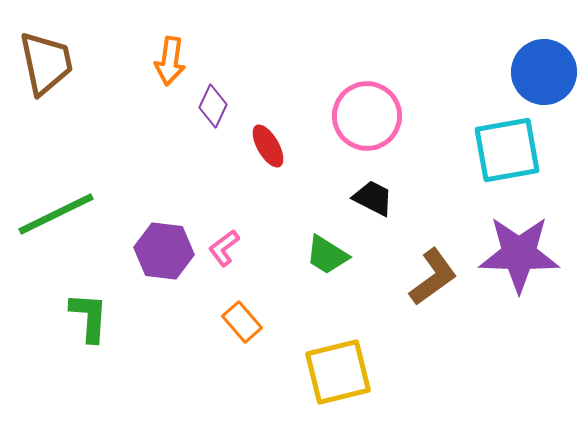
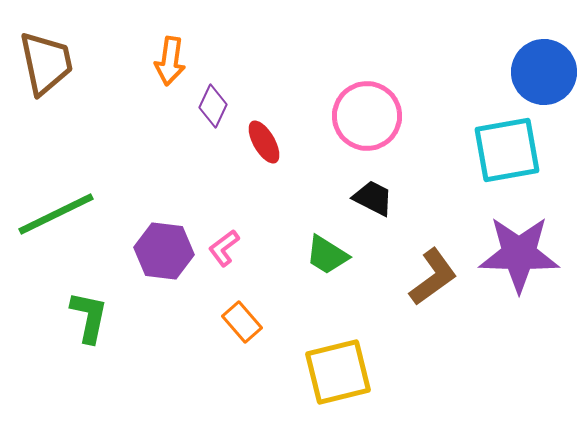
red ellipse: moved 4 px left, 4 px up
green L-shape: rotated 8 degrees clockwise
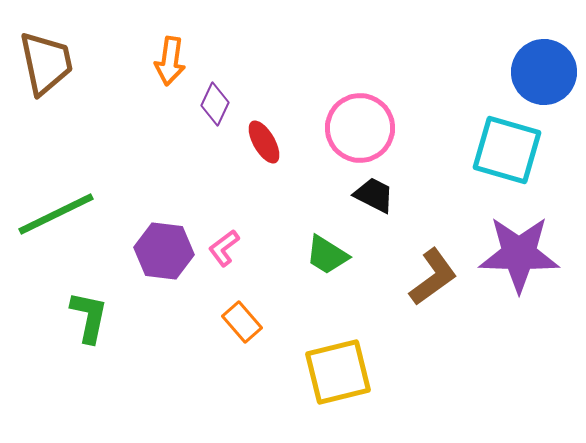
purple diamond: moved 2 px right, 2 px up
pink circle: moved 7 px left, 12 px down
cyan square: rotated 26 degrees clockwise
black trapezoid: moved 1 px right, 3 px up
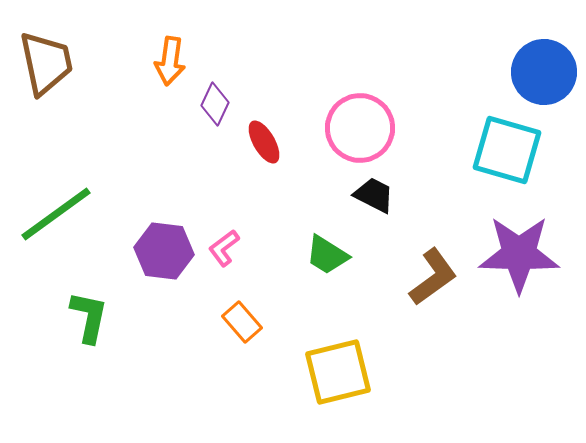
green line: rotated 10 degrees counterclockwise
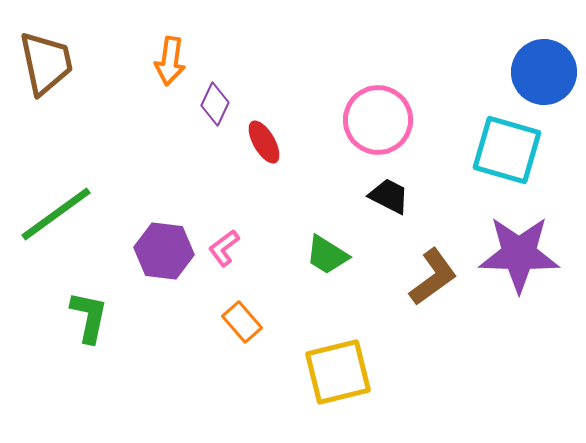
pink circle: moved 18 px right, 8 px up
black trapezoid: moved 15 px right, 1 px down
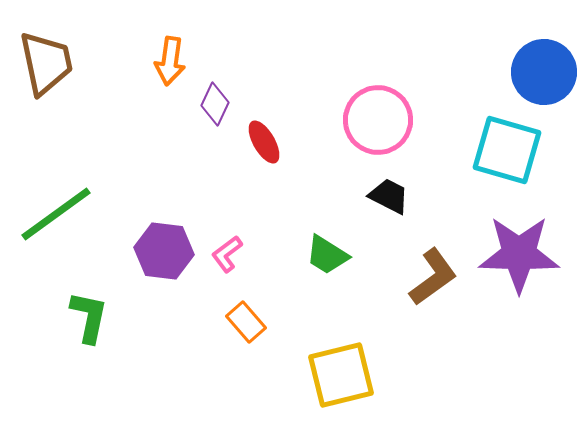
pink L-shape: moved 3 px right, 6 px down
orange rectangle: moved 4 px right
yellow square: moved 3 px right, 3 px down
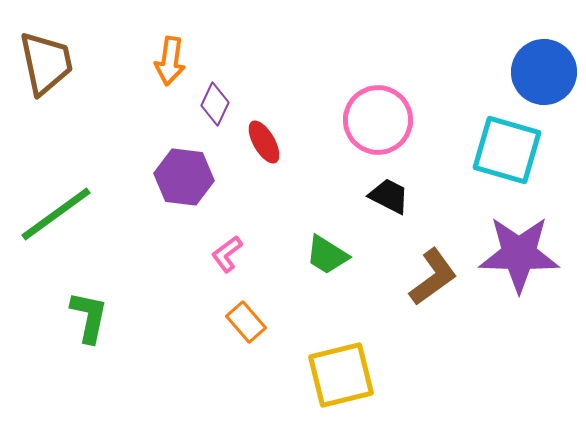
purple hexagon: moved 20 px right, 74 px up
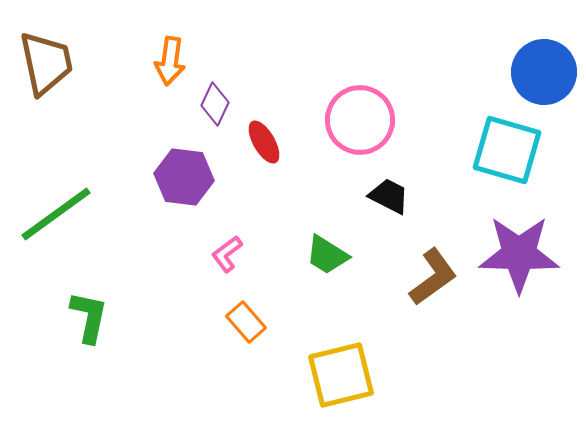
pink circle: moved 18 px left
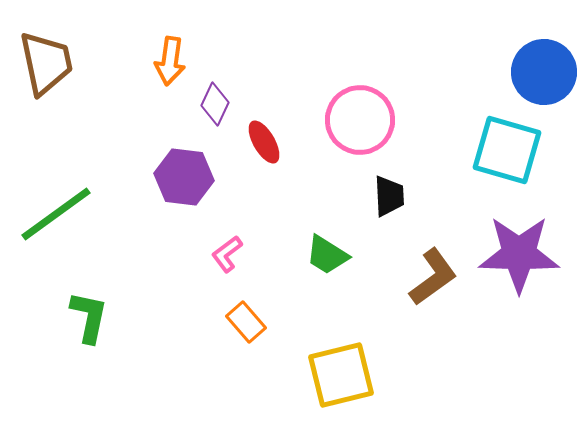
black trapezoid: rotated 60 degrees clockwise
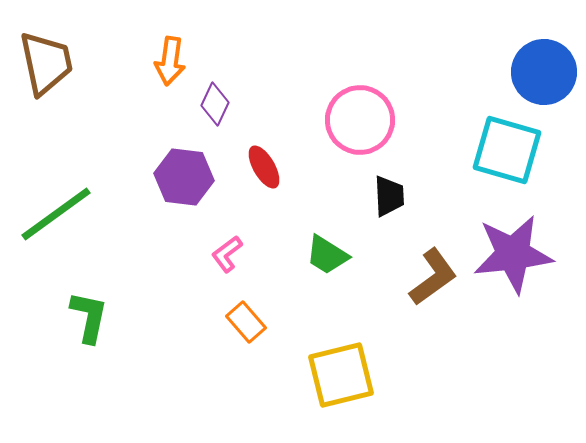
red ellipse: moved 25 px down
purple star: moved 6 px left; rotated 8 degrees counterclockwise
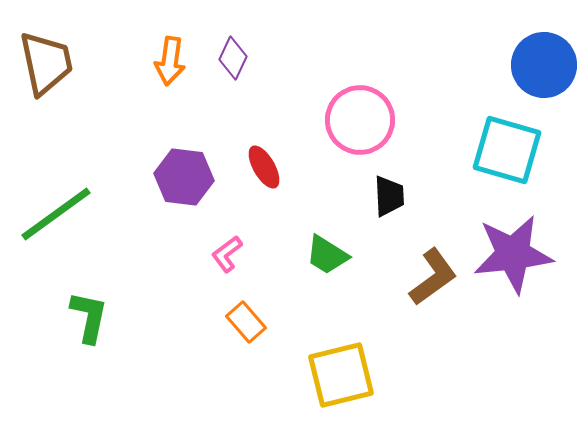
blue circle: moved 7 px up
purple diamond: moved 18 px right, 46 px up
